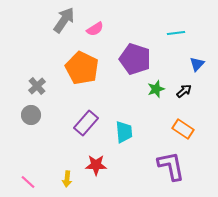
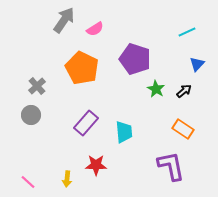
cyan line: moved 11 px right, 1 px up; rotated 18 degrees counterclockwise
green star: rotated 24 degrees counterclockwise
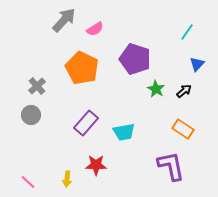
gray arrow: rotated 8 degrees clockwise
cyan line: rotated 30 degrees counterclockwise
cyan trapezoid: rotated 85 degrees clockwise
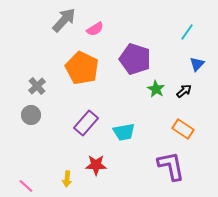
pink line: moved 2 px left, 4 px down
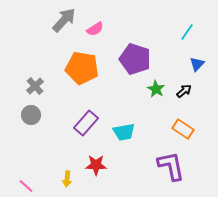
orange pentagon: rotated 16 degrees counterclockwise
gray cross: moved 2 px left
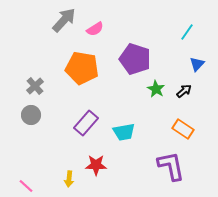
yellow arrow: moved 2 px right
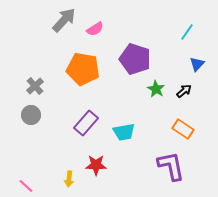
orange pentagon: moved 1 px right, 1 px down
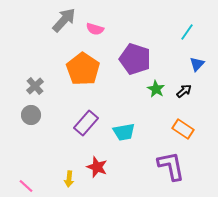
pink semicircle: rotated 48 degrees clockwise
orange pentagon: rotated 24 degrees clockwise
red star: moved 1 px right, 2 px down; rotated 20 degrees clockwise
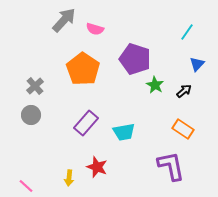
green star: moved 1 px left, 4 px up
yellow arrow: moved 1 px up
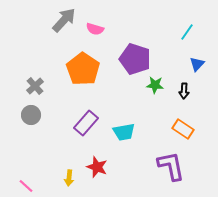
green star: rotated 24 degrees counterclockwise
black arrow: rotated 133 degrees clockwise
